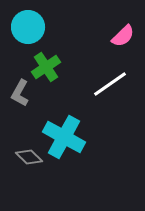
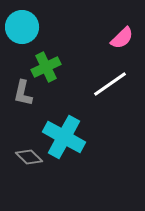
cyan circle: moved 6 px left
pink semicircle: moved 1 px left, 2 px down
green cross: rotated 8 degrees clockwise
gray L-shape: moved 3 px right; rotated 16 degrees counterclockwise
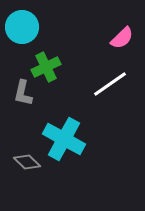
cyan cross: moved 2 px down
gray diamond: moved 2 px left, 5 px down
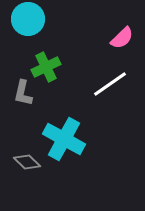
cyan circle: moved 6 px right, 8 px up
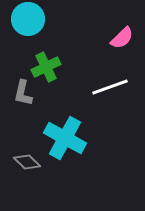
white line: moved 3 px down; rotated 15 degrees clockwise
cyan cross: moved 1 px right, 1 px up
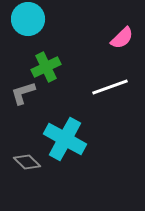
gray L-shape: rotated 60 degrees clockwise
cyan cross: moved 1 px down
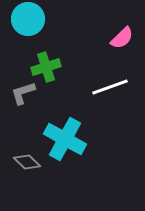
green cross: rotated 8 degrees clockwise
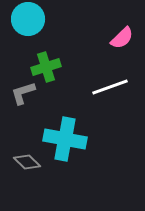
cyan cross: rotated 18 degrees counterclockwise
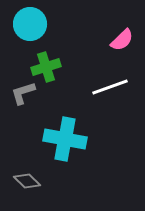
cyan circle: moved 2 px right, 5 px down
pink semicircle: moved 2 px down
gray diamond: moved 19 px down
